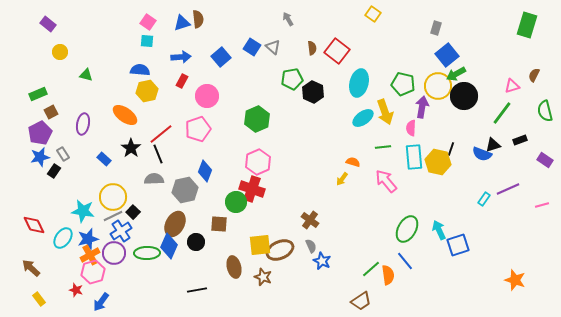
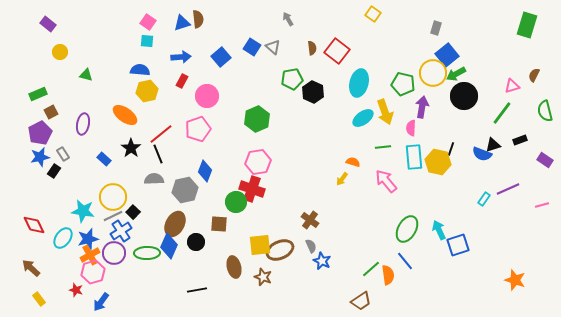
yellow circle at (438, 86): moved 5 px left, 13 px up
pink hexagon at (258, 162): rotated 15 degrees clockwise
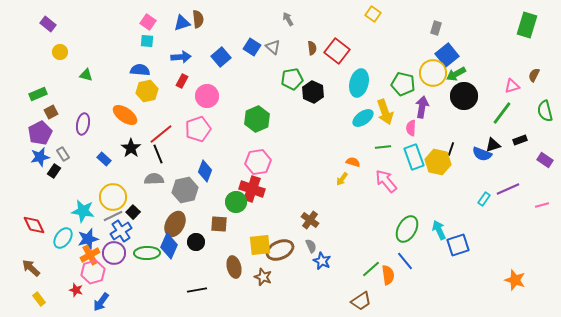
cyan rectangle at (414, 157): rotated 15 degrees counterclockwise
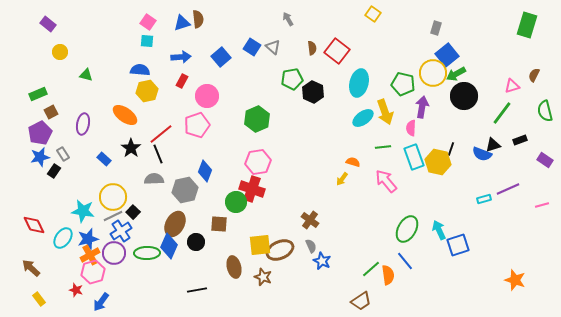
pink pentagon at (198, 129): moved 1 px left, 4 px up
cyan rectangle at (484, 199): rotated 40 degrees clockwise
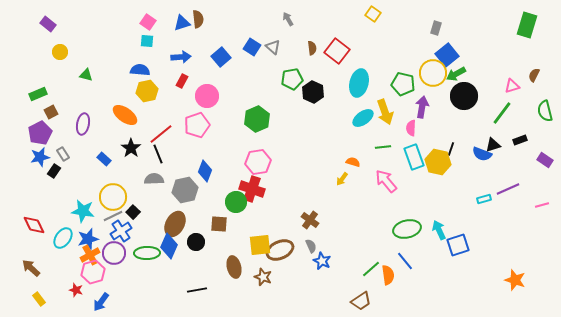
green ellipse at (407, 229): rotated 48 degrees clockwise
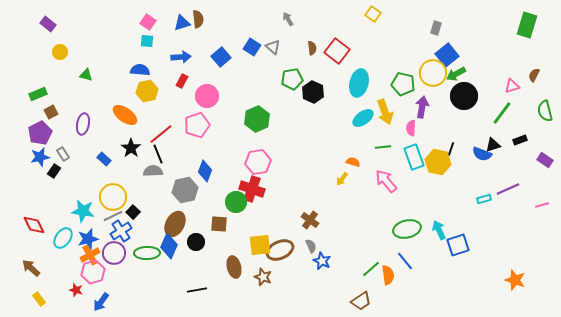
gray semicircle at (154, 179): moved 1 px left, 8 px up
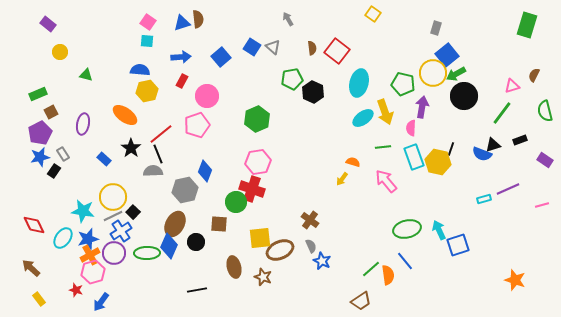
yellow square at (260, 245): moved 7 px up
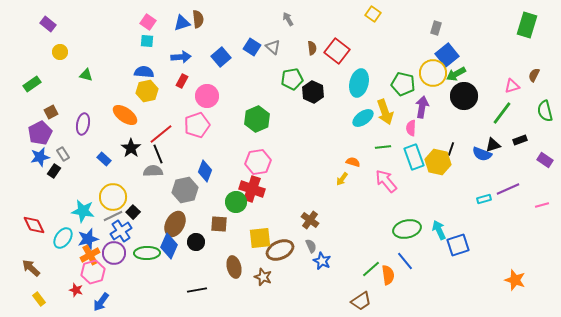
blue semicircle at (140, 70): moved 4 px right, 2 px down
green rectangle at (38, 94): moved 6 px left, 10 px up; rotated 12 degrees counterclockwise
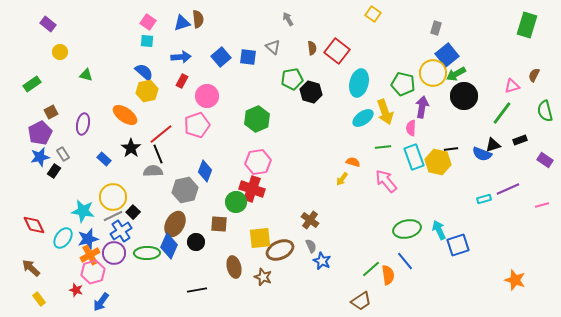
blue square at (252, 47): moved 4 px left, 10 px down; rotated 24 degrees counterclockwise
blue semicircle at (144, 72): rotated 36 degrees clockwise
black hexagon at (313, 92): moved 2 px left; rotated 10 degrees counterclockwise
black line at (451, 149): rotated 64 degrees clockwise
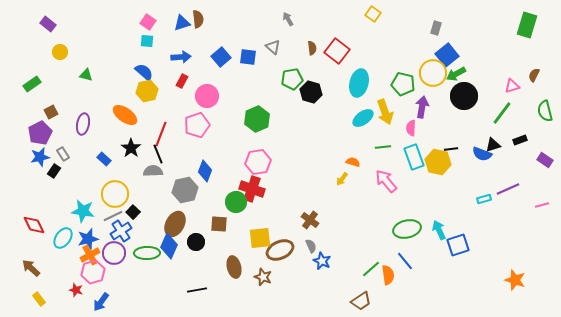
red line at (161, 134): rotated 30 degrees counterclockwise
yellow circle at (113, 197): moved 2 px right, 3 px up
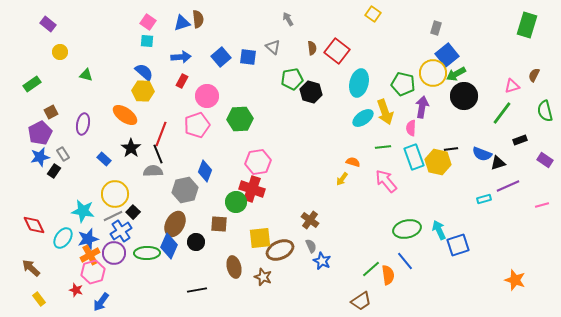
yellow hexagon at (147, 91): moved 4 px left; rotated 15 degrees clockwise
green hexagon at (257, 119): moved 17 px left; rotated 20 degrees clockwise
black triangle at (493, 145): moved 5 px right, 18 px down
purple line at (508, 189): moved 3 px up
